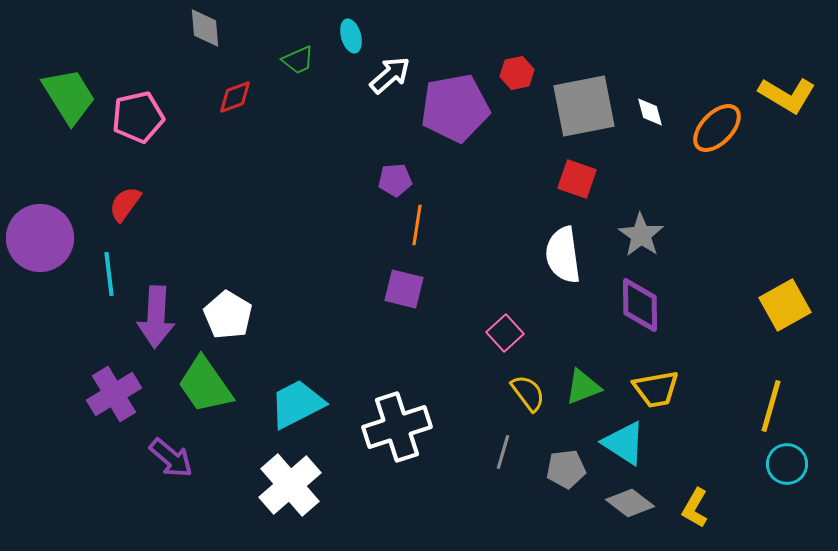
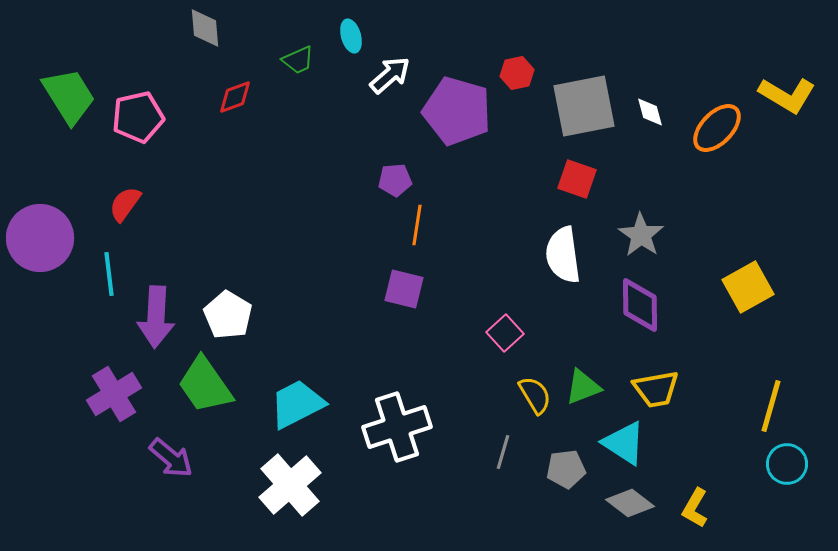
purple pentagon at (455, 108): moved 2 px right, 3 px down; rotated 26 degrees clockwise
yellow square at (785, 305): moved 37 px left, 18 px up
yellow semicircle at (528, 393): moved 7 px right, 2 px down; rotated 6 degrees clockwise
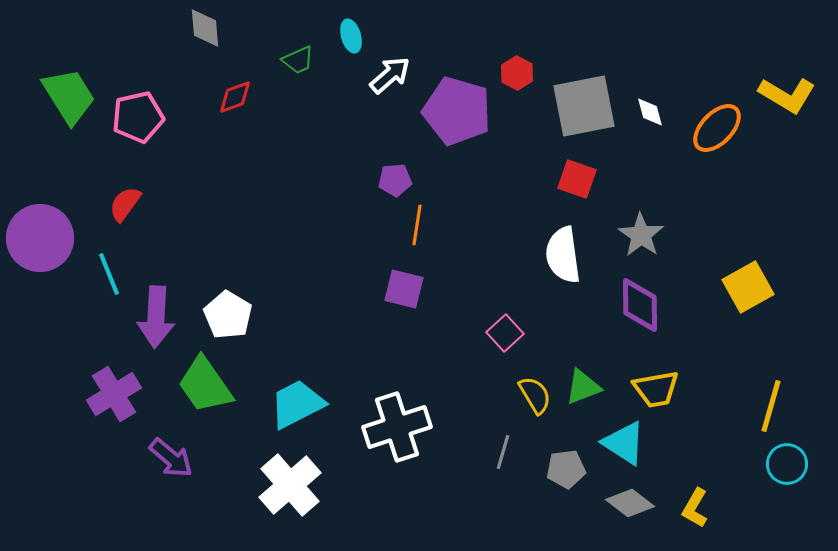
red hexagon at (517, 73): rotated 20 degrees counterclockwise
cyan line at (109, 274): rotated 15 degrees counterclockwise
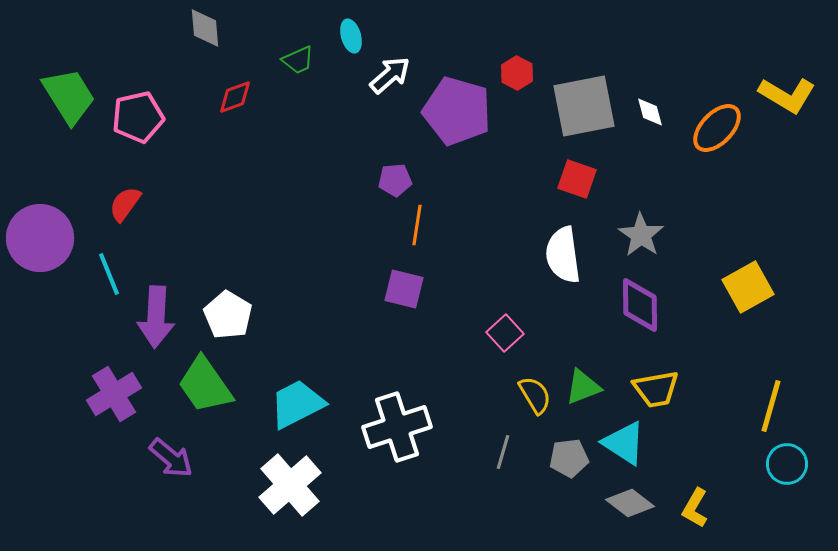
gray pentagon at (566, 469): moved 3 px right, 11 px up
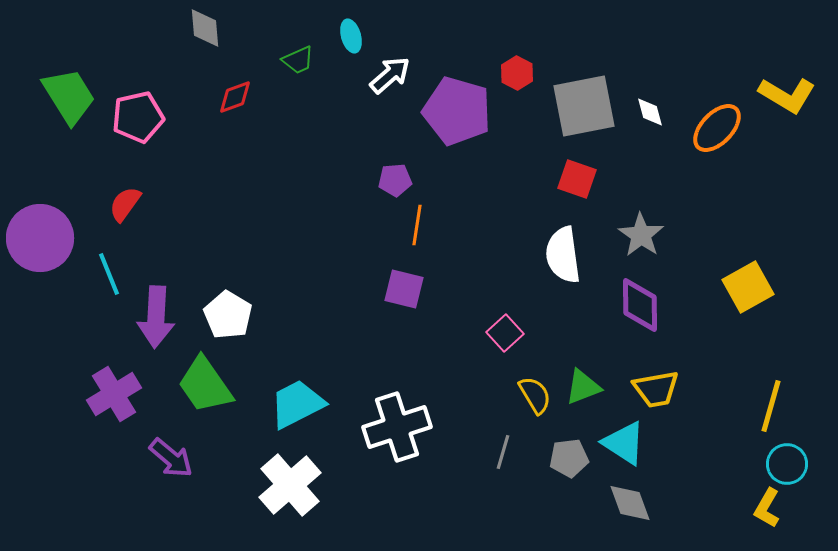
gray diamond at (630, 503): rotated 33 degrees clockwise
yellow L-shape at (695, 508): moved 72 px right
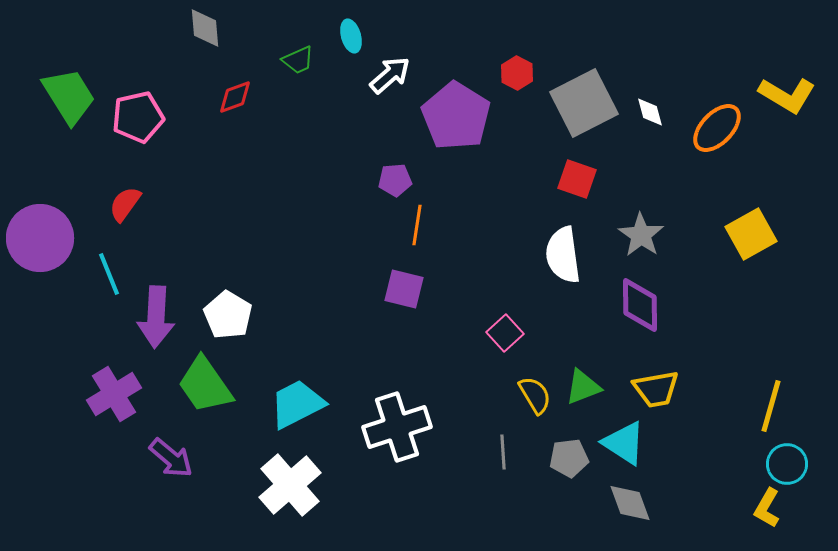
gray square at (584, 106): moved 3 px up; rotated 16 degrees counterclockwise
purple pentagon at (457, 111): moved 1 px left, 5 px down; rotated 16 degrees clockwise
yellow square at (748, 287): moved 3 px right, 53 px up
gray line at (503, 452): rotated 20 degrees counterclockwise
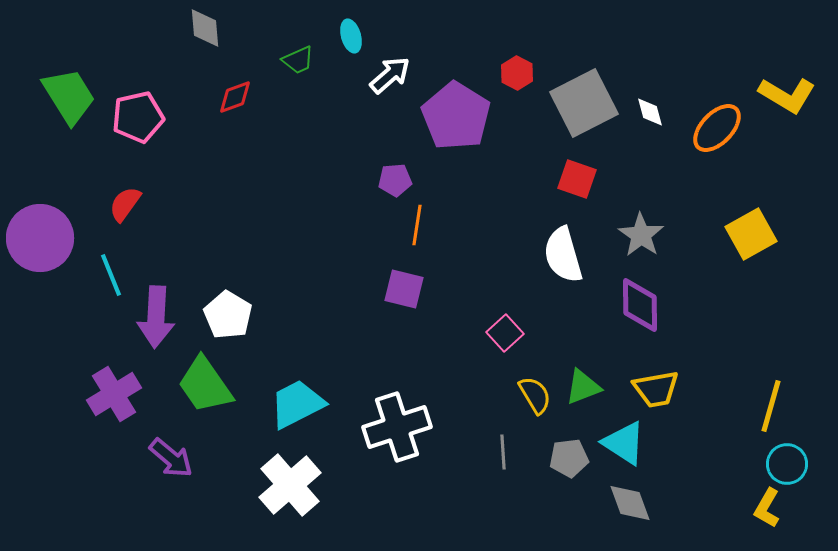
white semicircle at (563, 255): rotated 8 degrees counterclockwise
cyan line at (109, 274): moved 2 px right, 1 px down
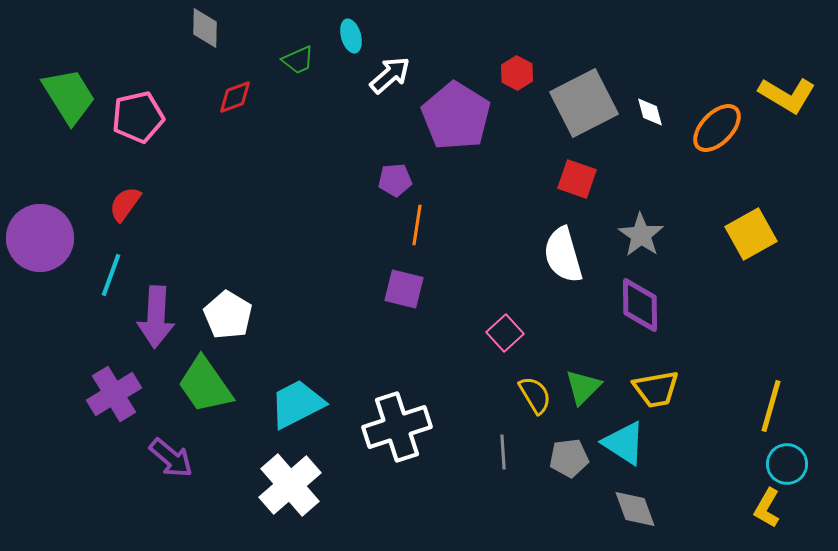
gray diamond at (205, 28): rotated 6 degrees clockwise
cyan line at (111, 275): rotated 42 degrees clockwise
green triangle at (583, 387): rotated 24 degrees counterclockwise
gray diamond at (630, 503): moved 5 px right, 6 px down
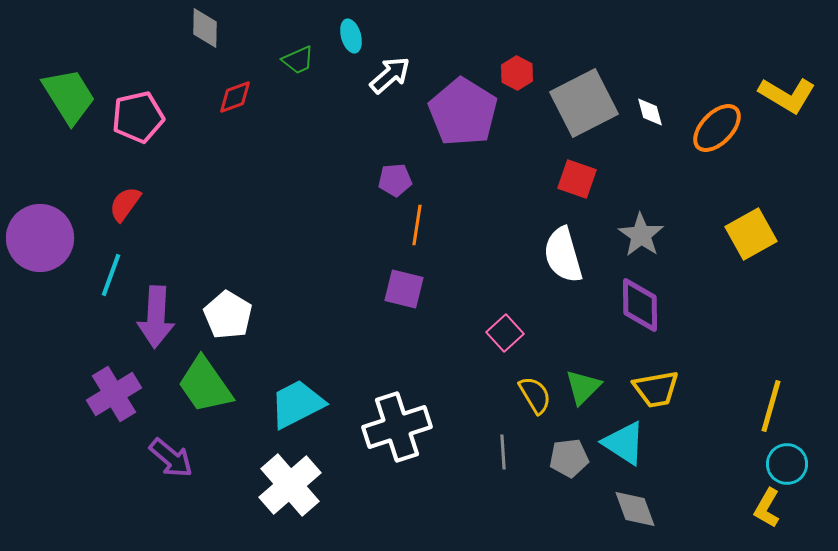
purple pentagon at (456, 116): moved 7 px right, 4 px up
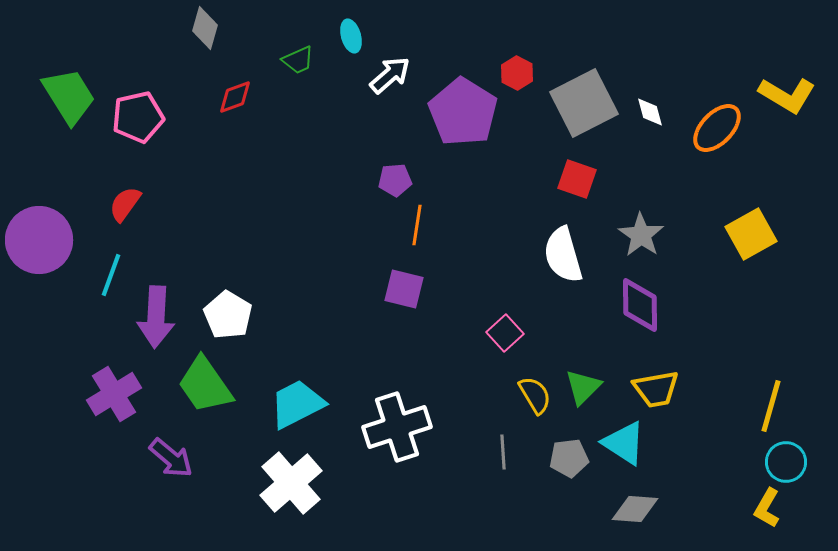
gray diamond at (205, 28): rotated 15 degrees clockwise
purple circle at (40, 238): moved 1 px left, 2 px down
cyan circle at (787, 464): moved 1 px left, 2 px up
white cross at (290, 485): moved 1 px right, 2 px up
gray diamond at (635, 509): rotated 66 degrees counterclockwise
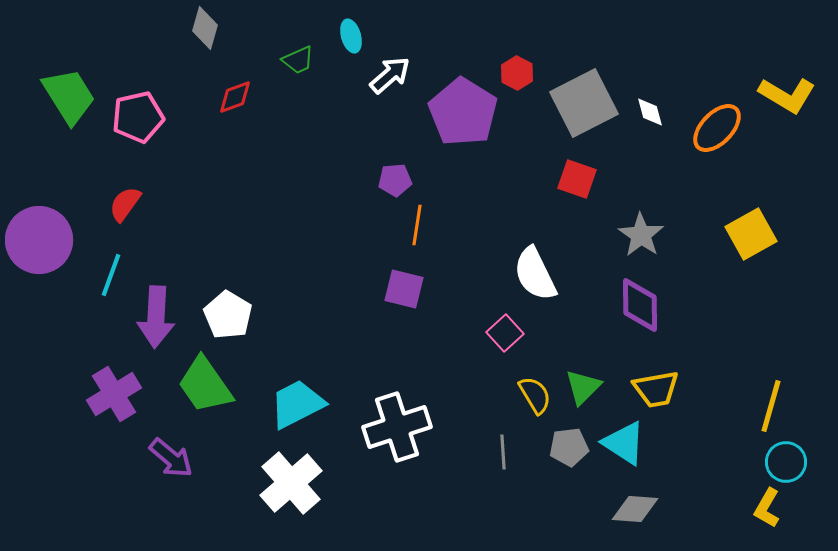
white semicircle at (563, 255): moved 28 px left, 19 px down; rotated 10 degrees counterclockwise
gray pentagon at (569, 458): moved 11 px up
